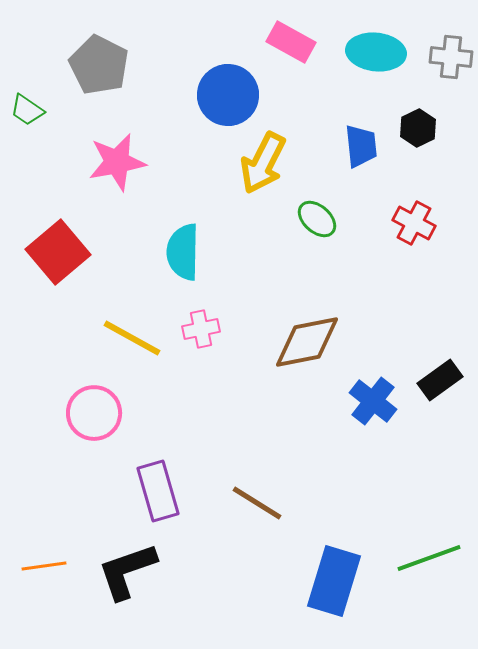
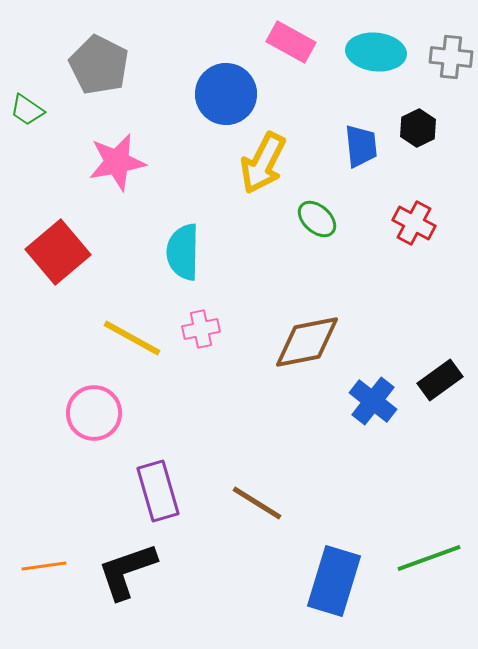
blue circle: moved 2 px left, 1 px up
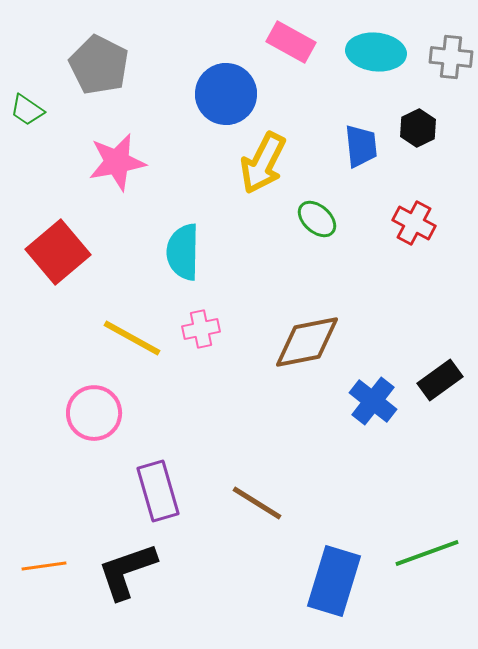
green line: moved 2 px left, 5 px up
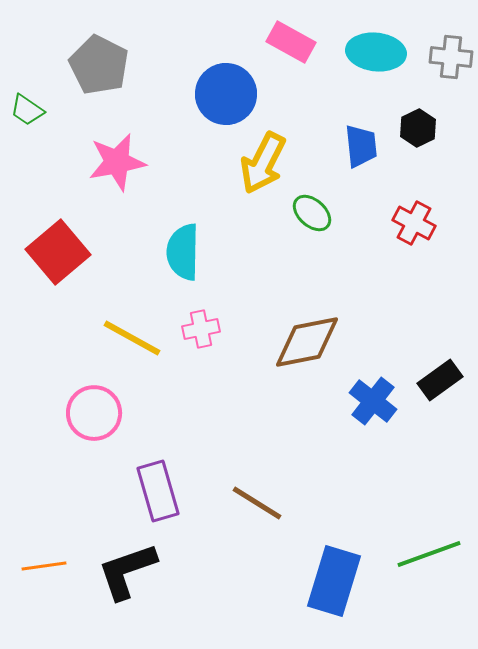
green ellipse: moved 5 px left, 6 px up
green line: moved 2 px right, 1 px down
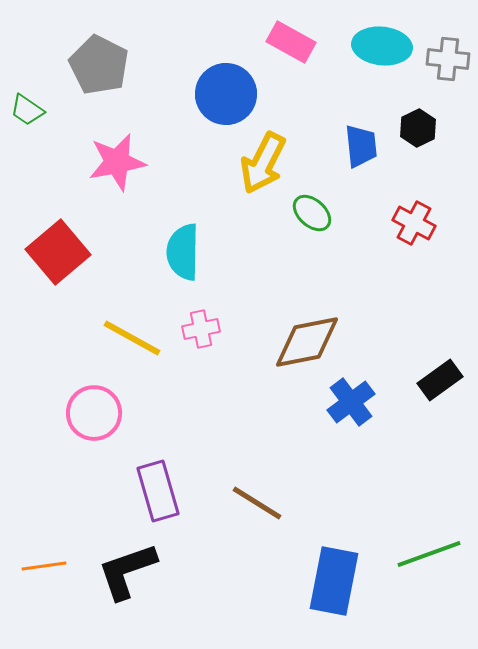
cyan ellipse: moved 6 px right, 6 px up
gray cross: moved 3 px left, 2 px down
blue cross: moved 22 px left, 1 px down; rotated 15 degrees clockwise
blue rectangle: rotated 6 degrees counterclockwise
